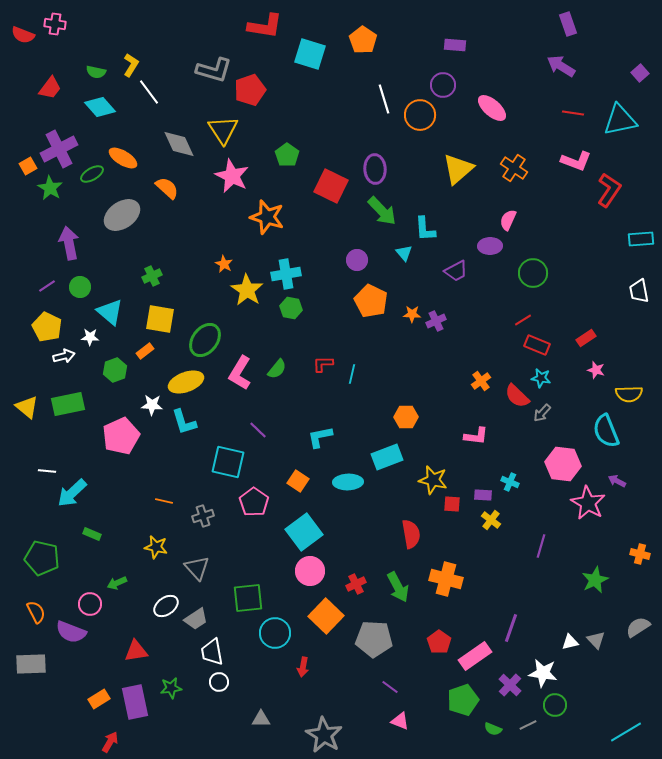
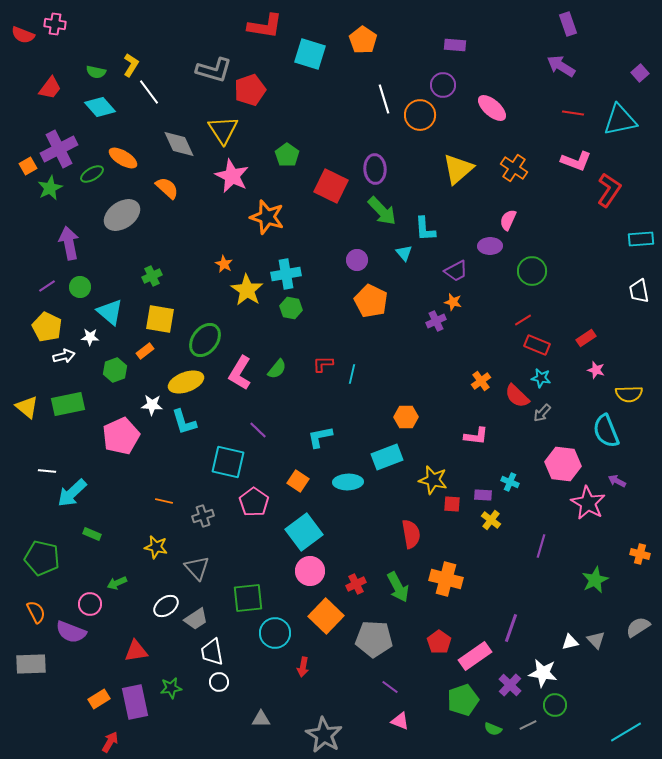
green star at (50, 188): rotated 15 degrees clockwise
green circle at (533, 273): moved 1 px left, 2 px up
orange star at (412, 314): moved 41 px right, 12 px up; rotated 12 degrees clockwise
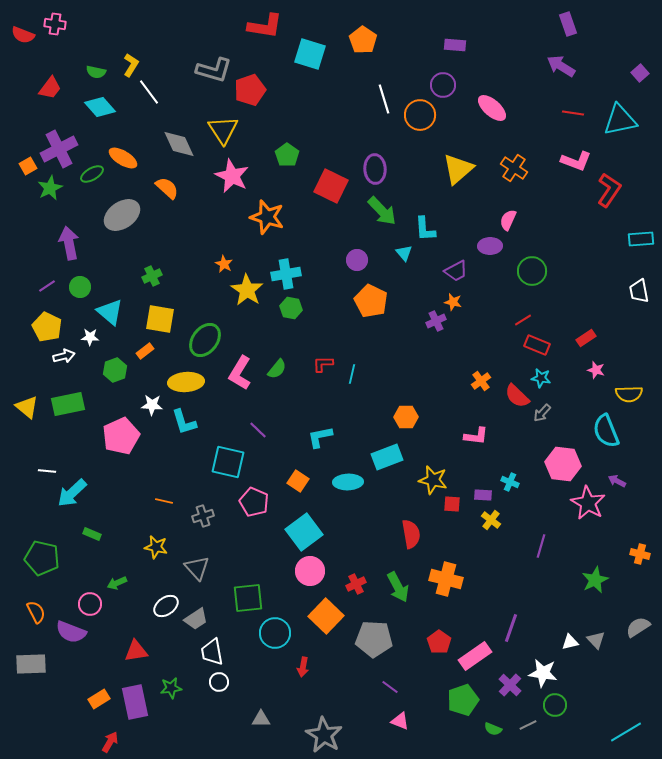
yellow ellipse at (186, 382): rotated 16 degrees clockwise
pink pentagon at (254, 502): rotated 12 degrees counterclockwise
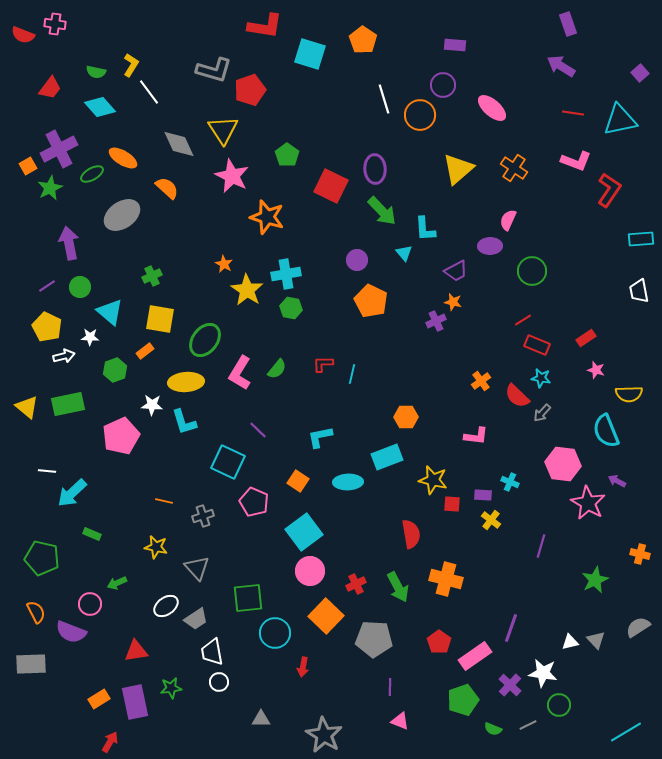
cyan square at (228, 462): rotated 12 degrees clockwise
purple line at (390, 687): rotated 54 degrees clockwise
green circle at (555, 705): moved 4 px right
